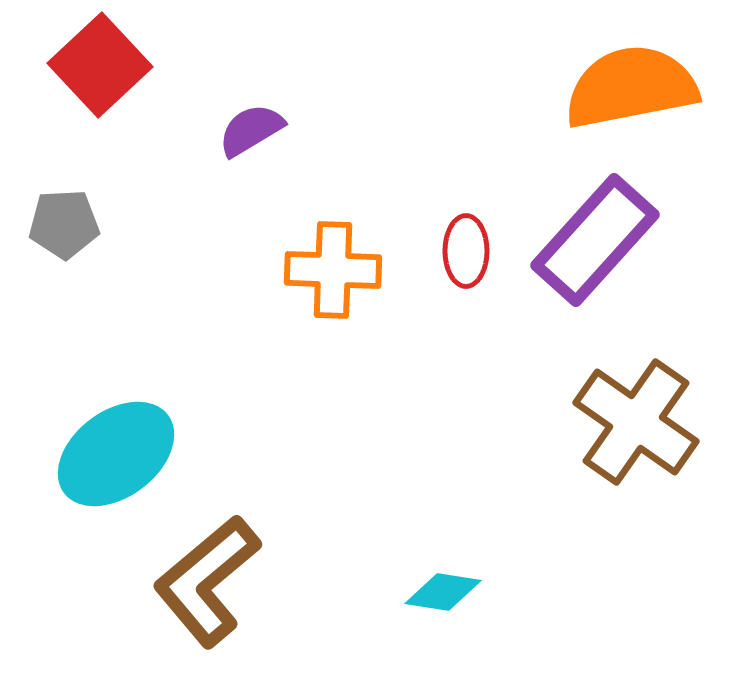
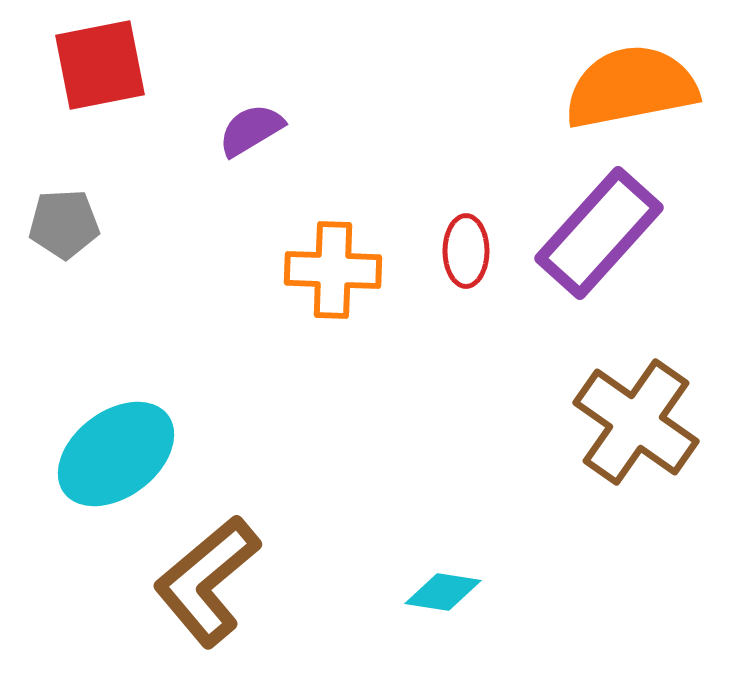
red square: rotated 32 degrees clockwise
purple rectangle: moved 4 px right, 7 px up
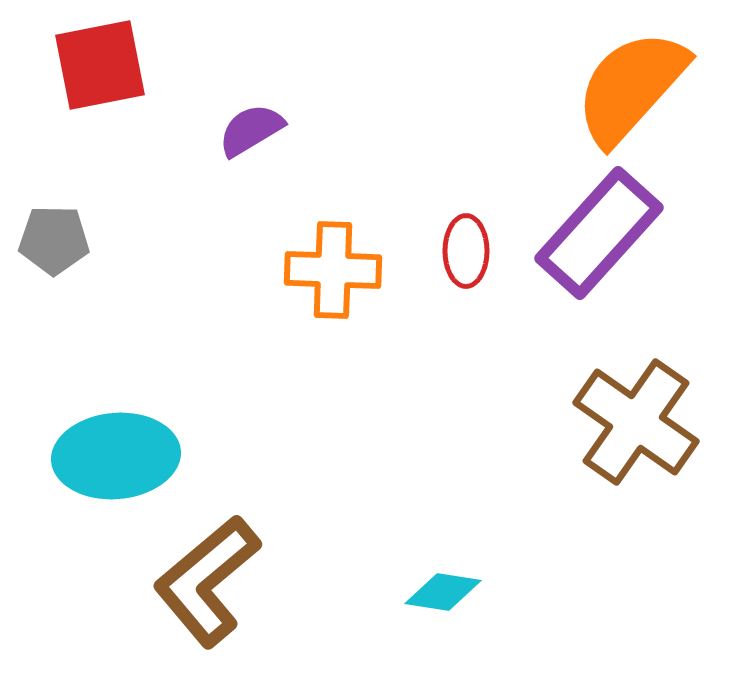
orange semicircle: rotated 37 degrees counterclockwise
gray pentagon: moved 10 px left, 16 px down; rotated 4 degrees clockwise
cyan ellipse: moved 2 px down; rotated 32 degrees clockwise
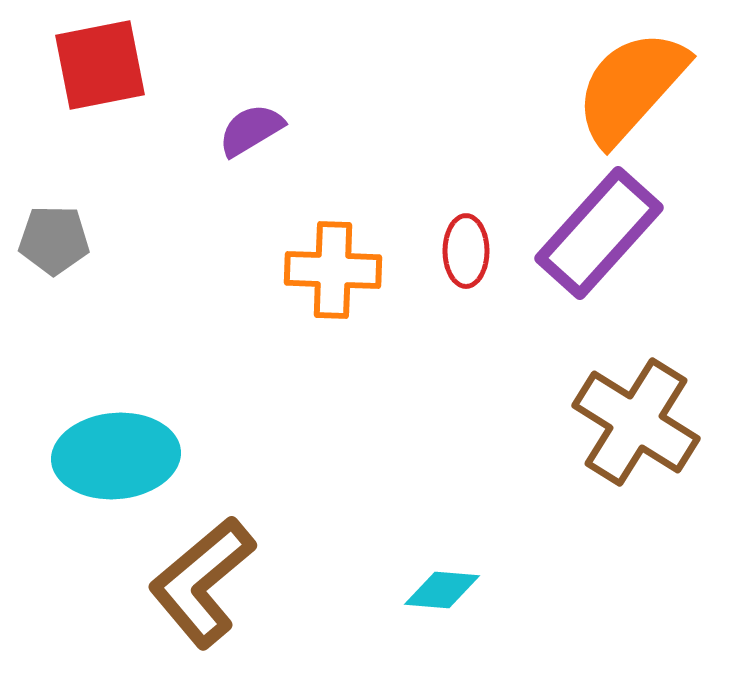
brown cross: rotated 3 degrees counterclockwise
brown L-shape: moved 5 px left, 1 px down
cyan diamond: moved 1 px left, 2 px up; rotated 4 degrees counterclockwise
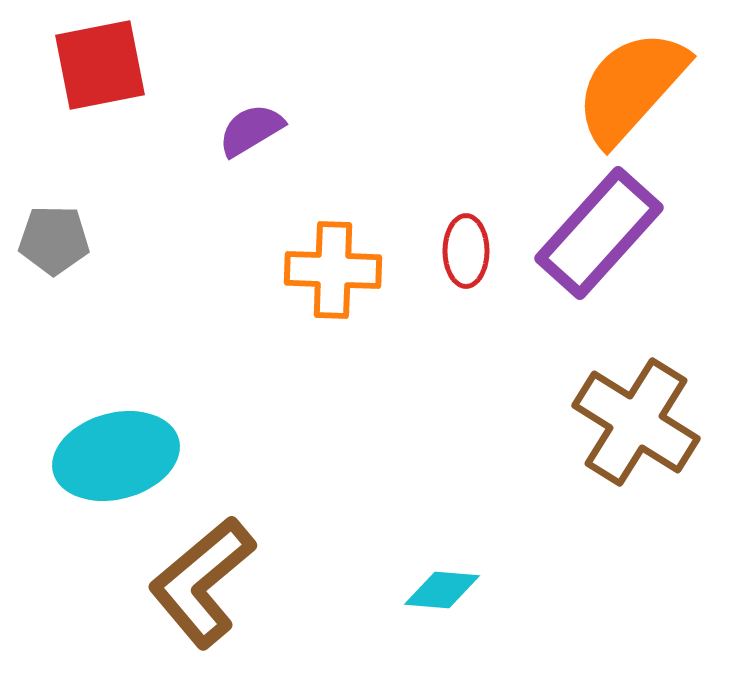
cyan ellipse: rotated 10 degrees counterclockwise
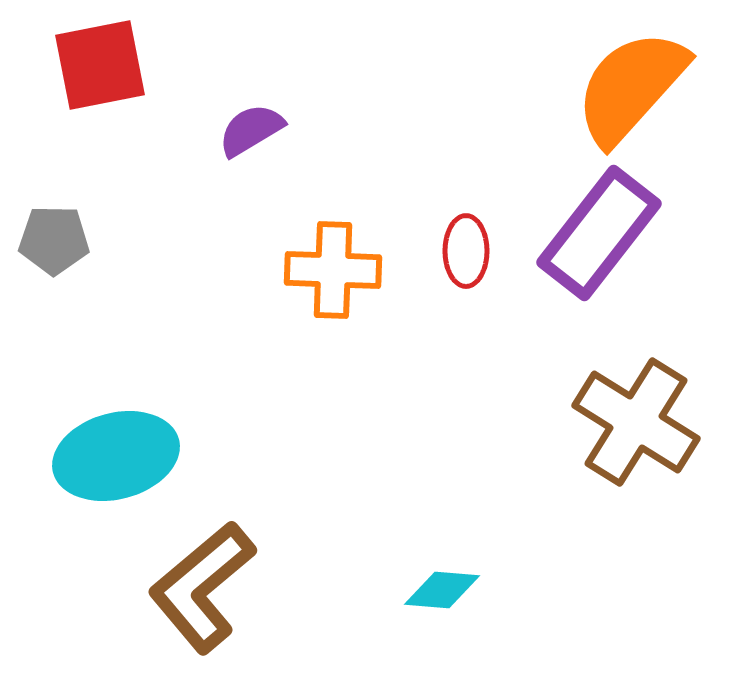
purple rectangle: rotated 4 degrees counterclockwise
brown L-shape: moved 5 px down
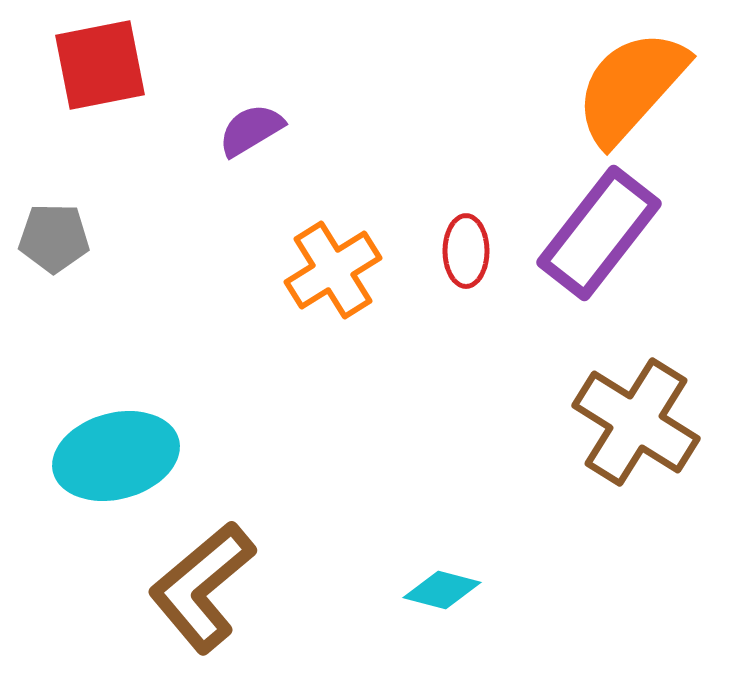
gray pentagon: moved 2 px up
orange cross: rotated 34 degrees counterclockwise
cyan diamond: rotated 10 degrees clockwise
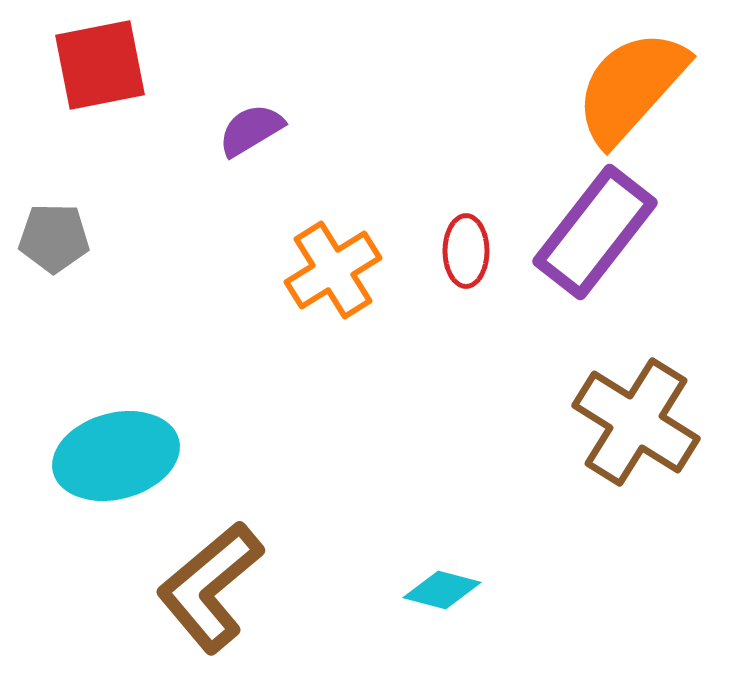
purple rectangle: moved 4 px left, 1 px up
brown L-shape: moved 8 px right
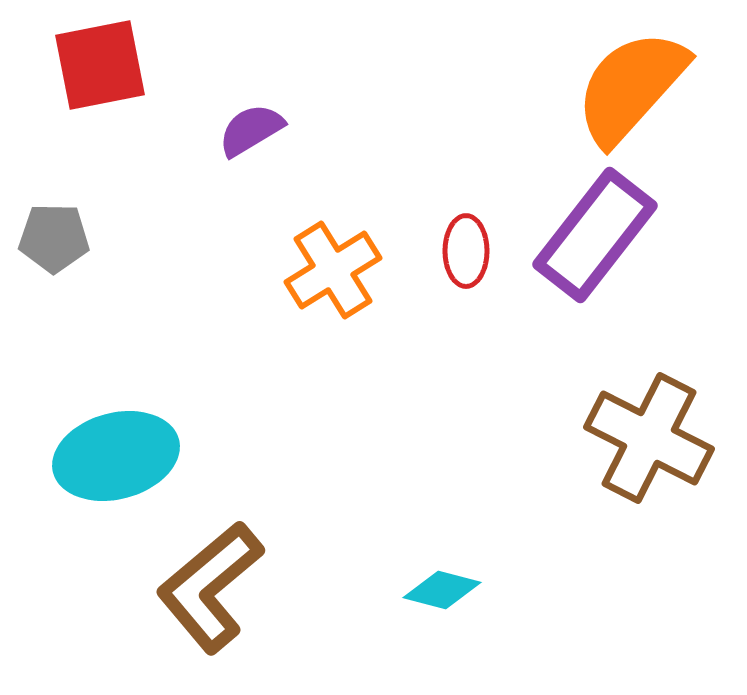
purple rectangle: moved 3 px down
brown cross: moved 13 px right, 16 px down; rotated 5 degrees counterclockwise
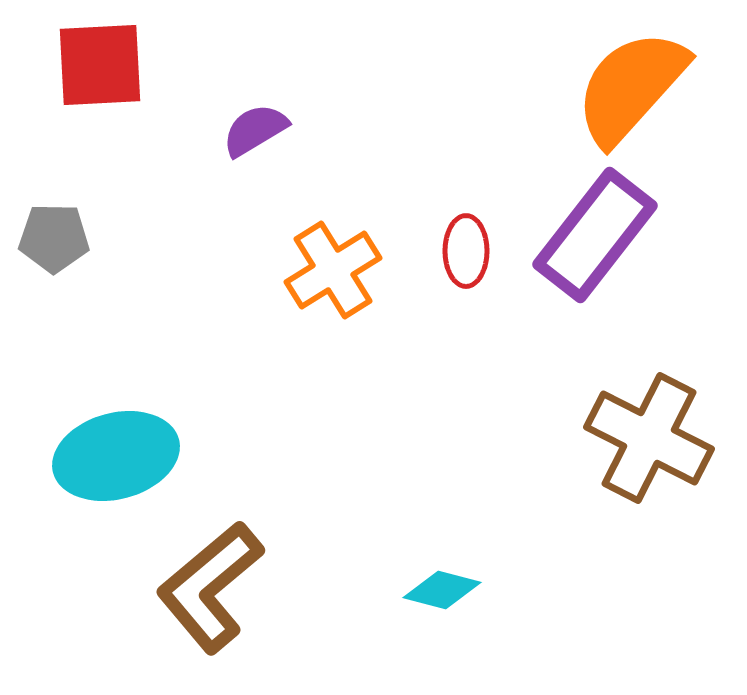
red square: rotated 8 degrees clockwise
purple semicircle: moved 4 px right
